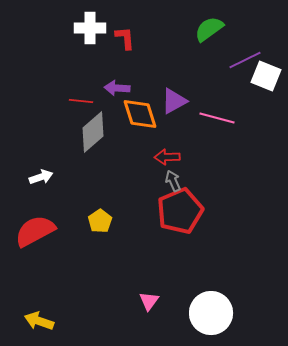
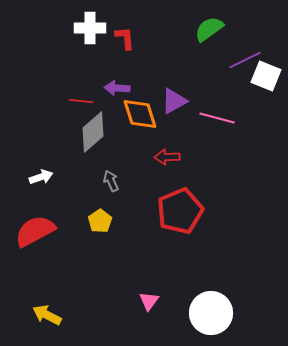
gray arrow: moved 62 px left
yellow arrow: moved 8 px right, 6 px up; rotated 8 degrees clockwise
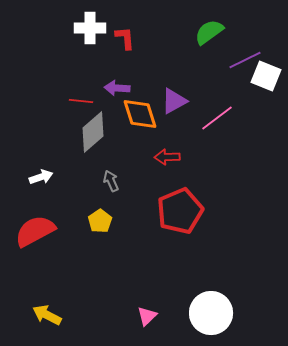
green semicircle: moved 3 px down
pink line: rotated 52 degrees counterclockwise
pink triangle: moved 2 px left, 15 px down; rotated 10 degrees clockwise
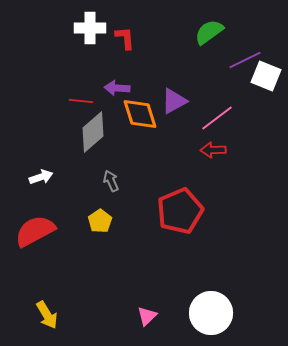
red arrow: moved 46 px right, 7 px up
yellow arrow: rotated 148 degrees counterclockwise
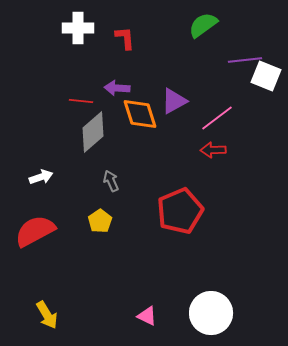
white cross: moved 12 px left
green semicircle: moved 6 px left, 7 px up
purple line: rotated 20 degrees clockwise
pink triangle: rotated 50 degrees counterclockwise
